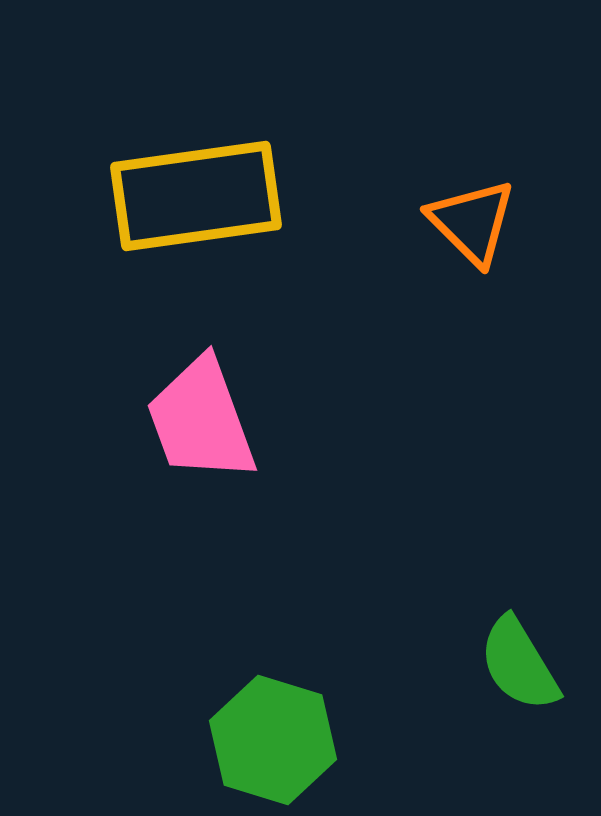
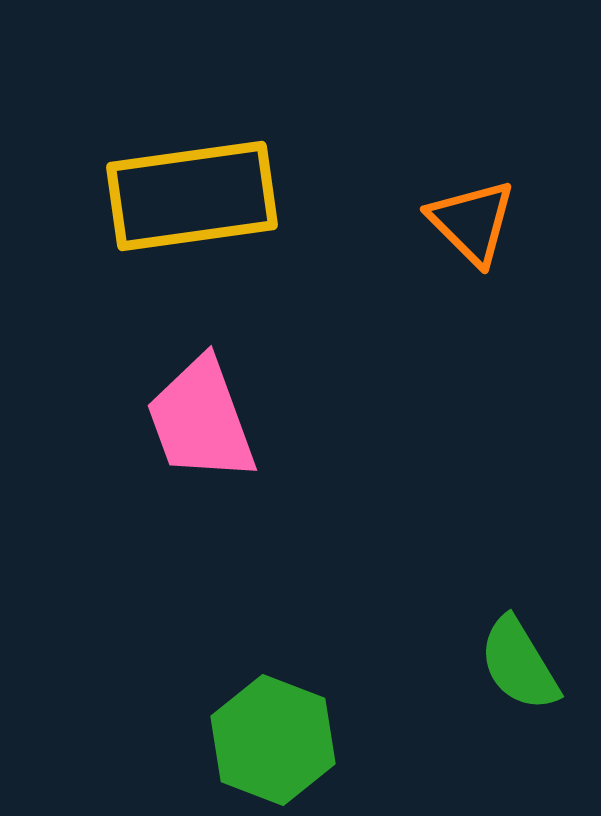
yellow rectangle: moved 4 px left
green hexagon: rotated 4 degrees clockwise
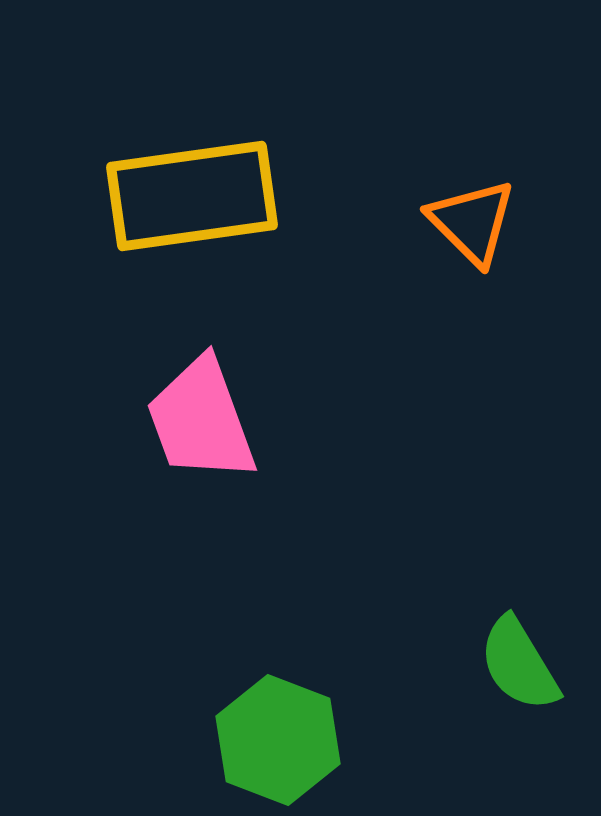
green hexagon: moved 5 px right
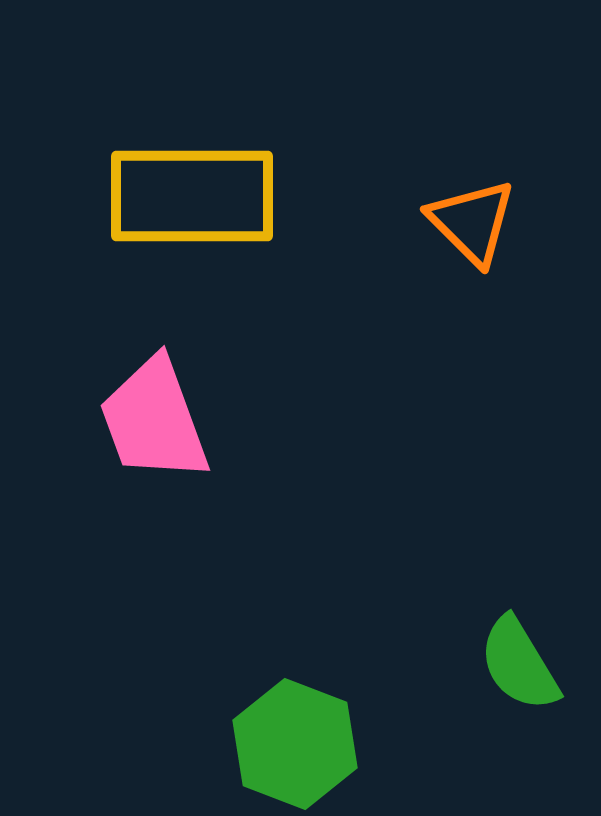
yellow rectangle: rotated 8 degrees clockwise
pink trapezoid: moved 47 px left
green hexagon: moved 17 px right, 4 px down
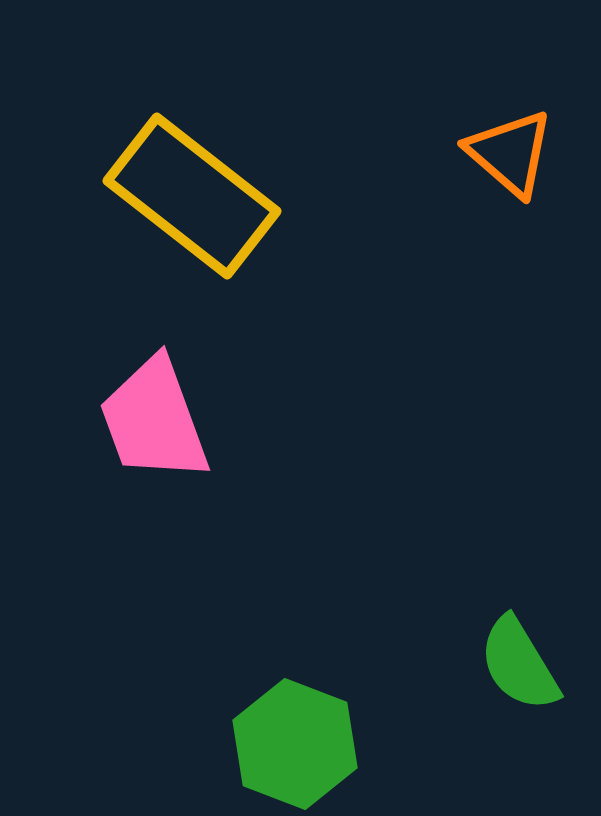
yellow rectangle: rotated 38 degrees clockwise
orange triangle: moved 38 px right, 69 px up; rotated 4 degrees counterclockwise
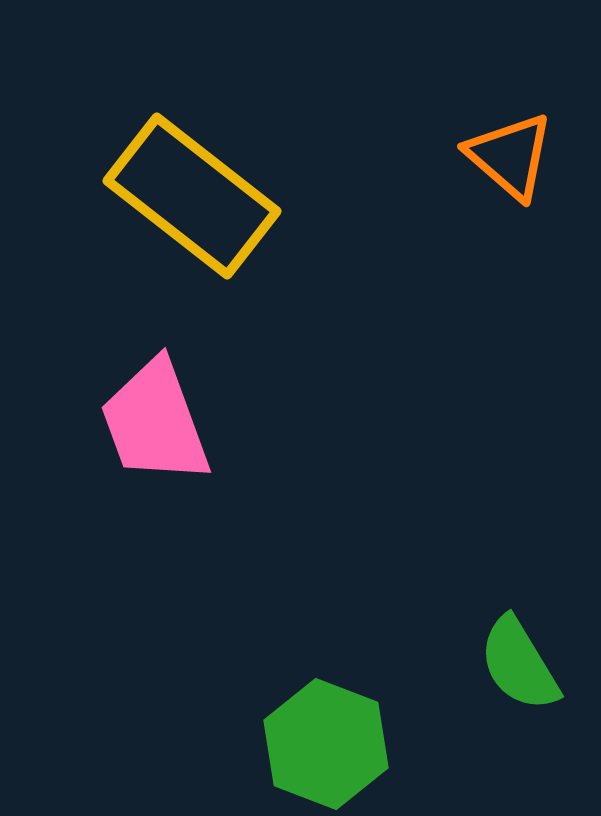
orange triangle: moved 3 px down
pink trapezoid: moved 1 px right, 2 px down
green hexagon: moved 31 px right
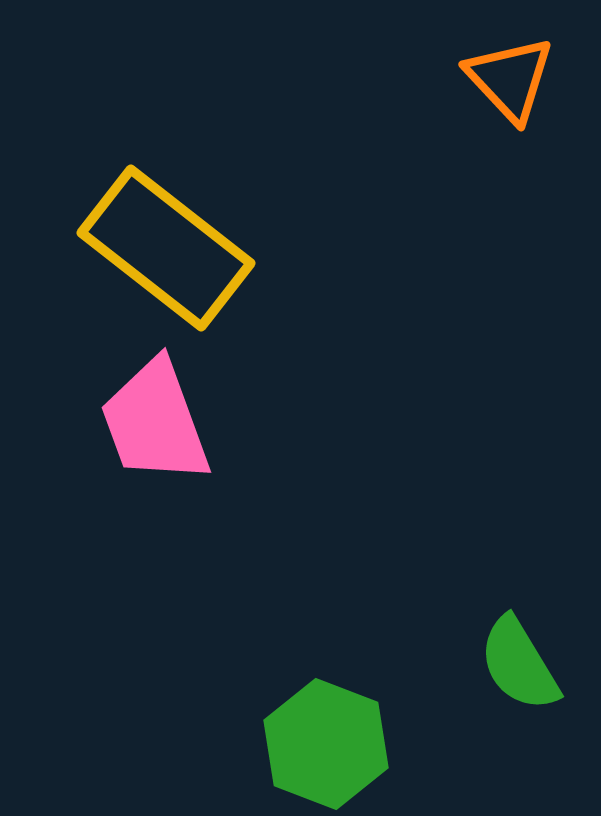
orange triangle: moved 77 px up; rotated 6 degrees clockwise
yellow rectangle: moved 26 px left, 52 px down
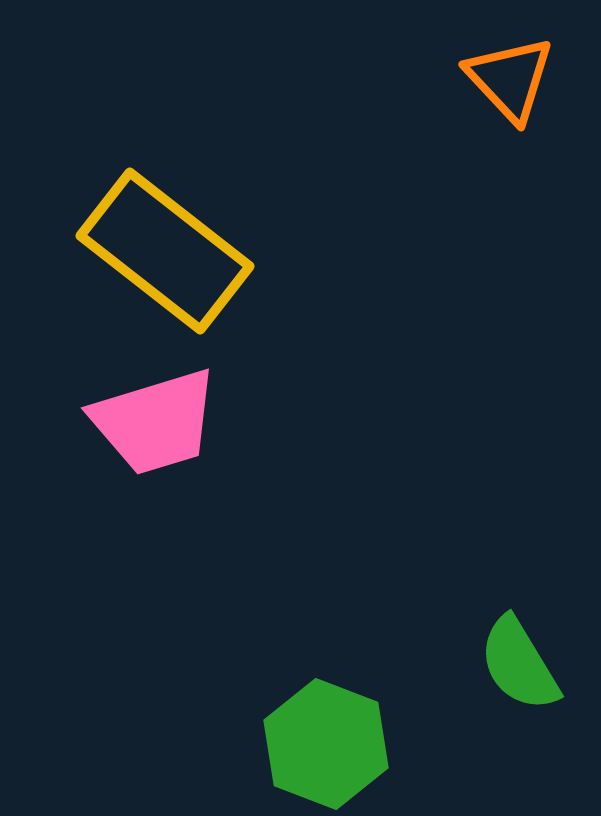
yellow rectangle: moved 1 px left, 3 px down
pink trapezoid: rotated 87 degrees counterclockwise
